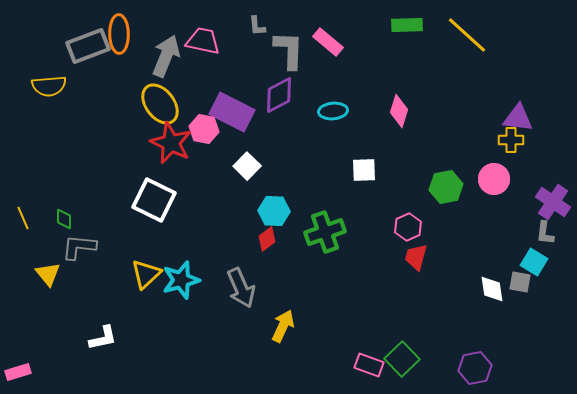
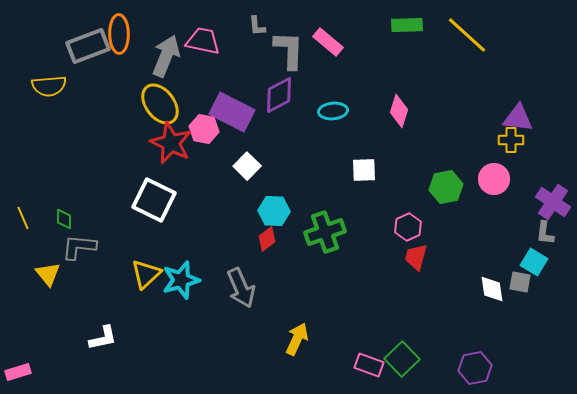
yellow arrow at (283, 326): moved 14 px right, 13 px down
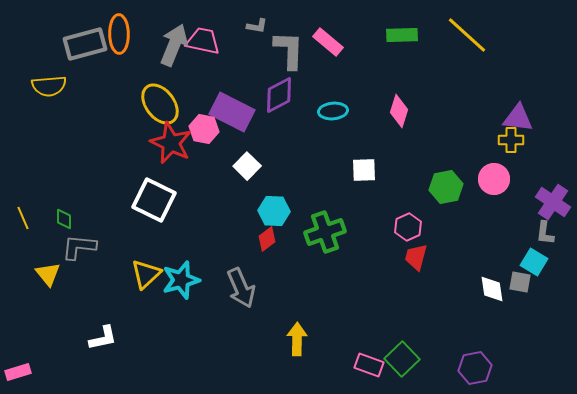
green rectangle at (407, 25): moved 5 px left, 10 px down
gray L-shape at (257, 26): rotated 75 degrees counterclockwise
gray rectangle at (88, 46): moved 3 px left, 2 px up; rotated 6 degrees clockwise
gray arrow at (166, 56): moved 8 px right, 11 px up
yellow arrow at (297, 339): rotated 24 degrees counterclockwise
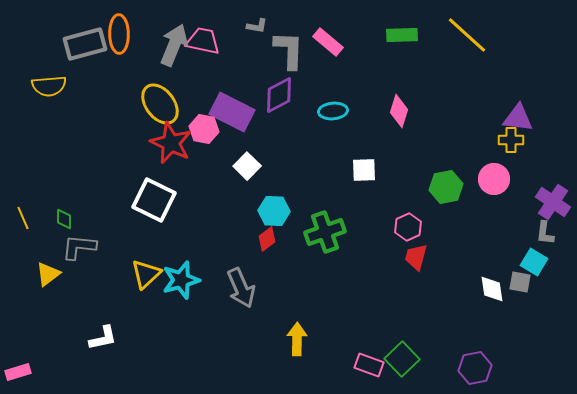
yellow triangle at (48, 274): rotated 32 degrees clockwise
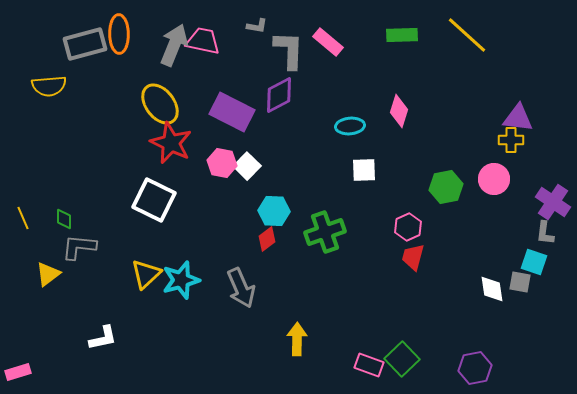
cyan ellipse at (333, 111): moved 17 px right, 15 px down
pink hexagon at (204, 129): moved 18 px right, 34 px down
red trapezoid at (416, 257): moved 3 px left
cyan square at (534, 262): rotated 12 degrees counterclockwise
